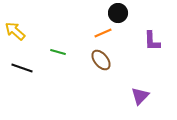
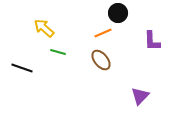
yellow arrow: moved 29 px right, 3 px up
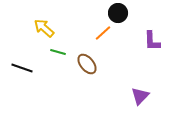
orange line: rotated 18 degrees counterclockwise
brown ellipse: moved 14 px left, 4 px down
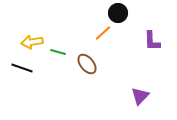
yellow arrow: moved 12 px left, 14 px down; rotated 50 degrees counterclockwise
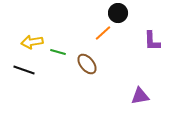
black line: moved 2 px right, 2 px down
purple triangle: rotated 36 degrees clockwise
